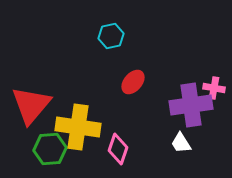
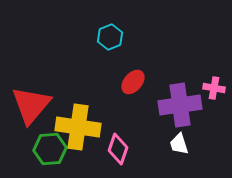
cyan hexagon: moved 1 px left, 1 px down; rotated 10 degrees counterclockwise
purple cross: moved 11 px left
white trapezoid: moved 2 px left, 1 px down; rotated 15 degrees clockwise
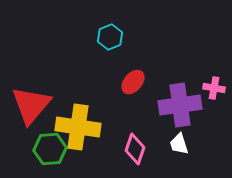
pink diamond: moved 17 px right
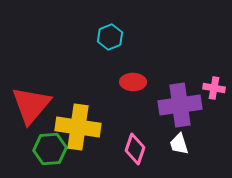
red ellipse: rotated 50 degrees clockwise
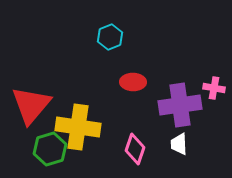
white trapezoid: rotated 15 degrees clockwise
green hexagon: rotated 12 degrees counterclockwise
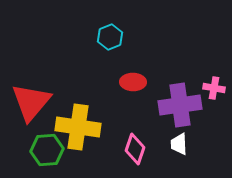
red triangle: moved 3 px up
green hexagon: moved 3 px left, 1 px down; rotated 12 degrees clockwise
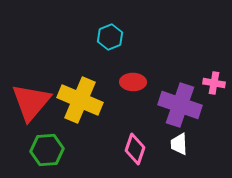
pink cross: moved 5 px up
purple cross: rotated 27 degrees clockwise
yellow cross: moved 2 px right, 27 px up; rotated 15 degrees clockwise
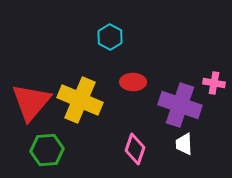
cyan hexagon: rotated 10 degrees counterclockwise
white trapezoid: moved 5 px right
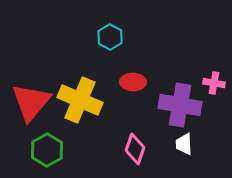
purple cross: rotated 9 degrees counterclockwise
green hexagon: rotated 24 degrees counterclockwise
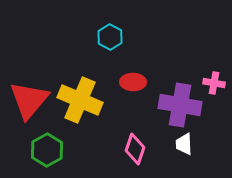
red triangle: moved 2 px left, 2 px up
